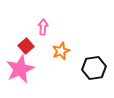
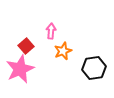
pink arrow: moved 8 px right, 4 px down
orange star: moved 2 px right
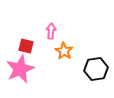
red square: rotated 35 degrees counterclockwise
orange star: moved 1 px right; rotated 18 degrees counterclockwise
black hexagon: moved 2 px right, 1 px down
